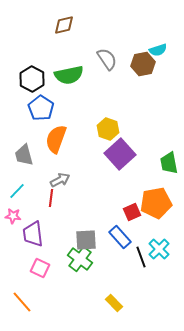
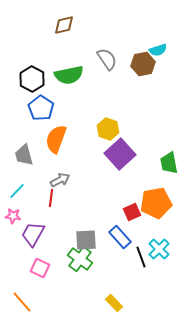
purple trapezoid: rotated 36 degrees clockwise
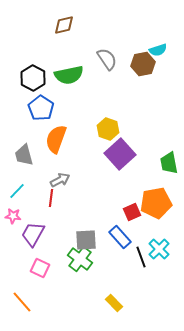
black hexagon: moved 1 px right, 1 px up
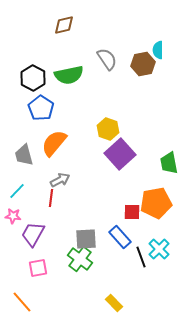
cyan semicircle: rotated 108 degrees clockwise
orange semicircle: moved 2 px left, 4 px down; rotated 20 degrees clockwise
red square: rotated 24 degrees clockwise
gray square: moved 1 px up
pink square: moved 2 px left; rotated 36 degrees counterclockwise
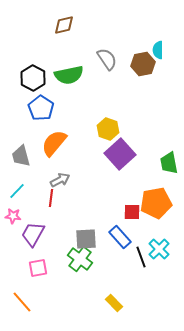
gray trapezoid: moved 3 px left, 1 px down
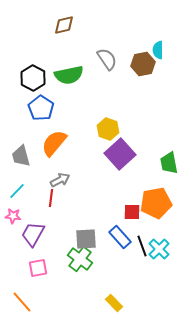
black line: moved 1 px right, 11 px up
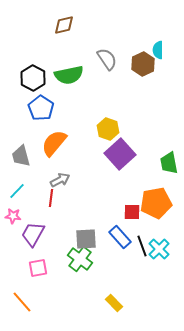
brown hexagon: rotated 15 degrees counterclockwise
